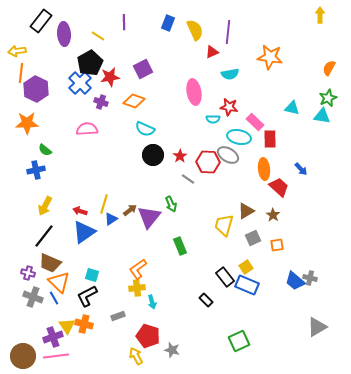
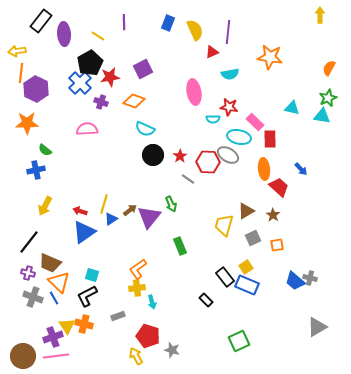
black line at (44, 236): moved 15 px left, 6 px down
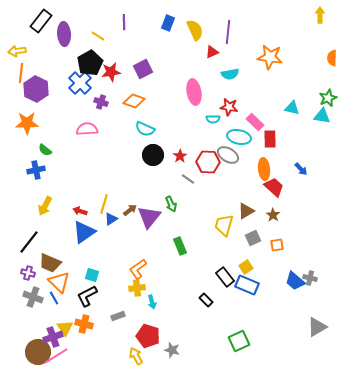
orange semicircle at (329, 68): moved 3 px right, 10 px up; rotated 28 degrees counterclockwise
red star at (110, 77): moved 1 px right, 5 px up
red trapezoid at (279, 187): moved 5 px left
yellow triangle at (67, 326): moved 2 px left, 2 px down
brown circle at (23, 356): moved 15 px right, 4 px up
pink line at (56, 356): rotated 25 degrees counterclockwise
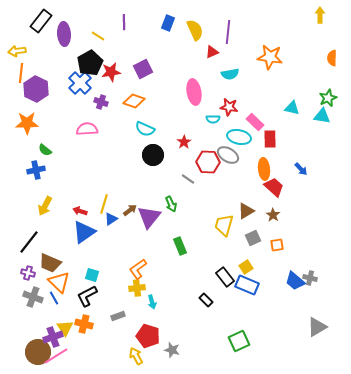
red star at (180, 156): moved 4 px right, 14 px up
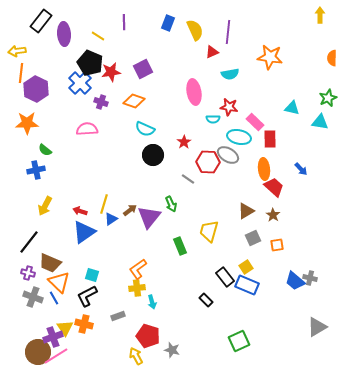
black pentagon at (90, 63): rotated 20 degrees counterclockwise
cyan triangle at (322, 116): moved 2 px left, 6 px down
yellow trapezoid at (224, 225): moved 15 px left, 6 px down
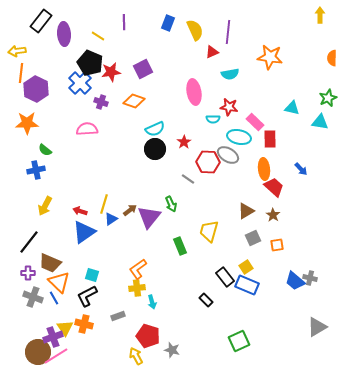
cyan semicircle at (145, 129): moved 10 px right; rotated 48 degrees counterclockwise
black circle at (153, 155): moved 2 px right, 6 px up
purple cross at (28, 273): rotated 16 degrees counterclockwise
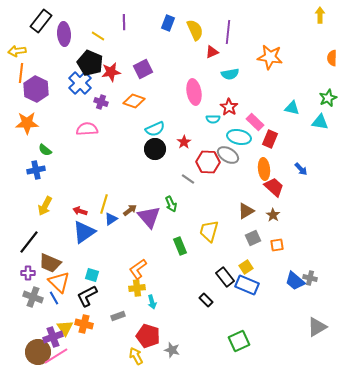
red star at (229, 107): rotated 24 degrees clockwise
red rectangle at (270, 139): rotated 24 degrees clockwise
purple triangle at (149, 217): rotated 20 degrees counterclockwise
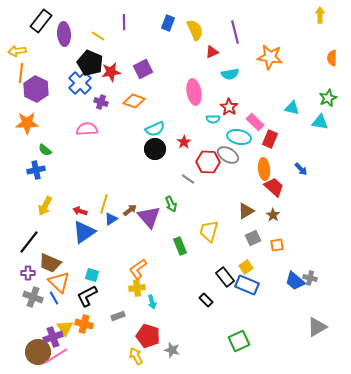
purple line at (228, 32): moved 7 px right; rotated 20 degrees counterclockwise
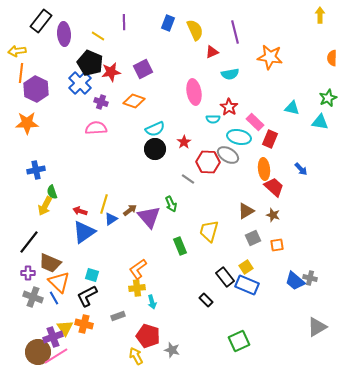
pink semicircle at (87, 129): moved 9 px right, 1 px up
green semicircle at (45, 150): moved 7 px right, 42 px down; rotated 32 degrees clockwise
brown star at (273, 215): rotated 16 degrees counterclockwise
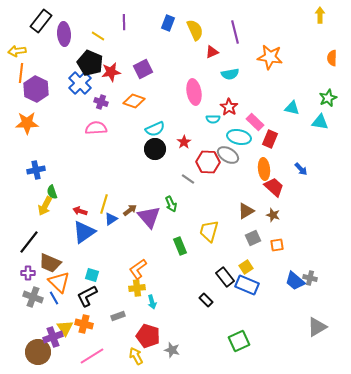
pink line at (56, 356): moved 36 px right
